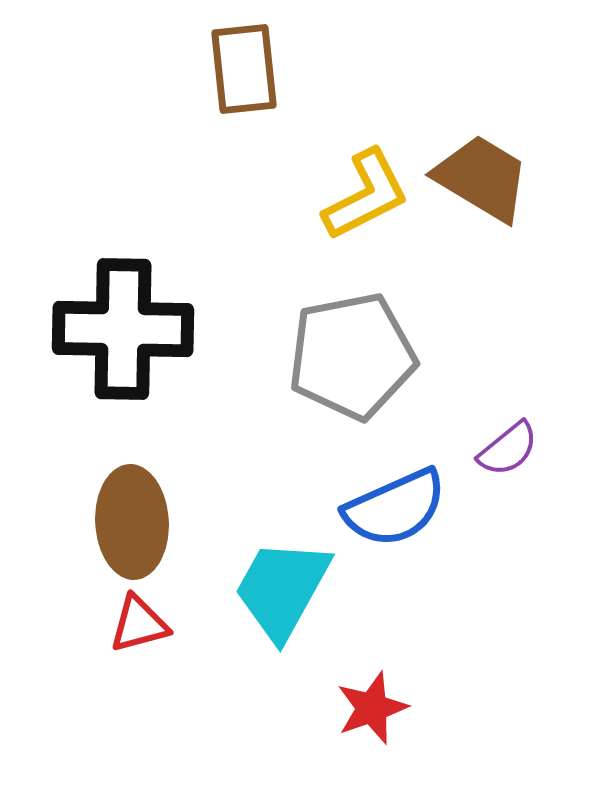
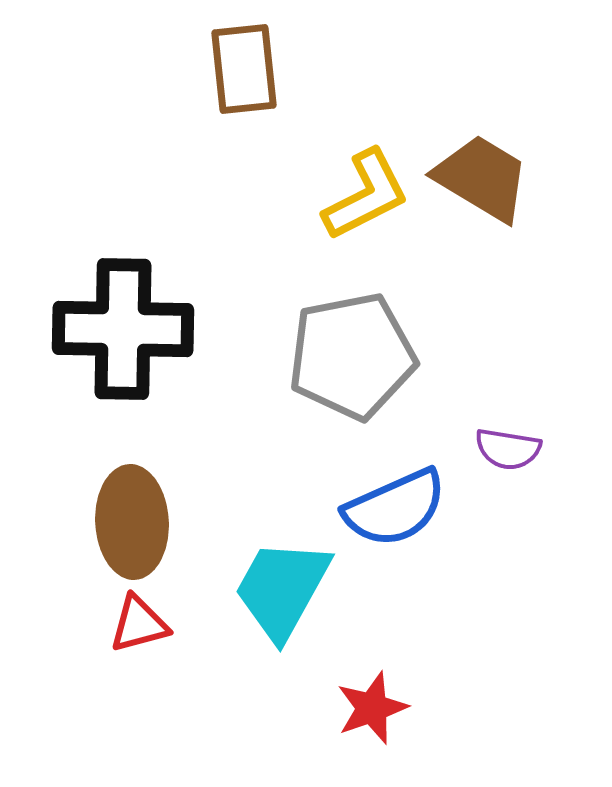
purple semicircle: rotated 48 degrees clockwise
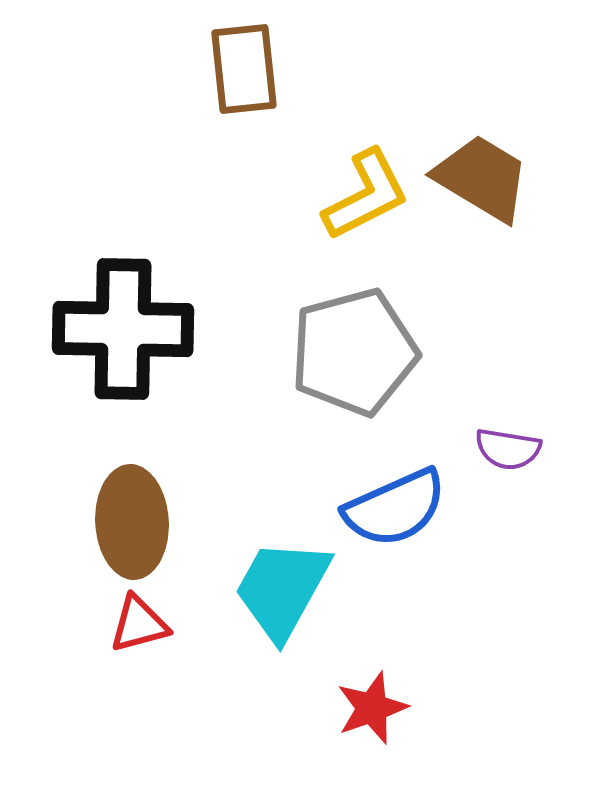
gray pentagon: moved 2 px right, 4 px up; rotated 4 degrees counterclockwise
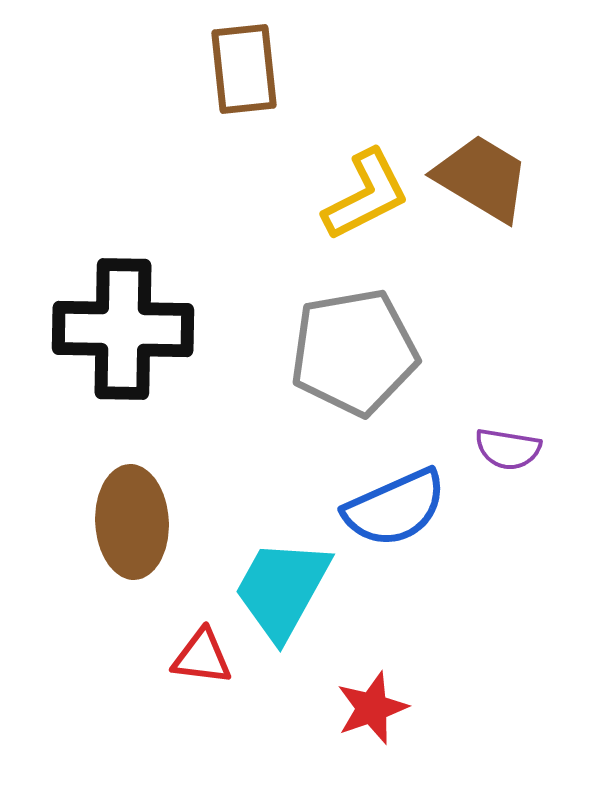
gray pentagon: rotated 5 degrees clockwise
red triangle: moved 63 px right, 33 px down; rotated 22 degrees clockwise
